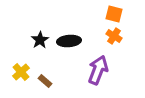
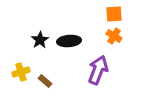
orange square: rotated 18 degrees counterclockwise
yellow cross: rotated 24 degrees clockwise
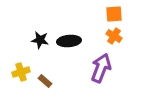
black star: rotated 30 degrees counterclockwise
purple arrow: moved 3 px right, 2 px up
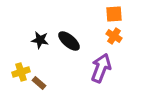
black ellipse: rotated 45 degrees clockwise
brown rectangle: moved 6 px left, 2 px down
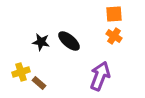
black star: moved 1 px right, 2 px down
purple arrow: moved 1 px left, 8 px down
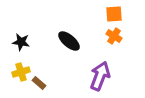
black star: moved 20 px left
